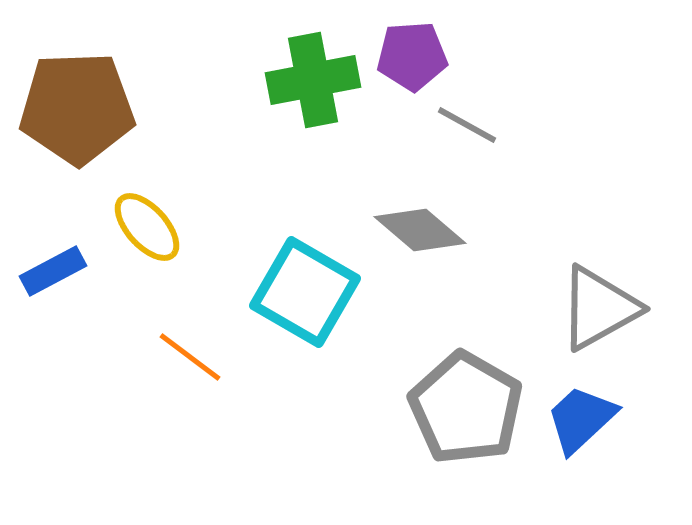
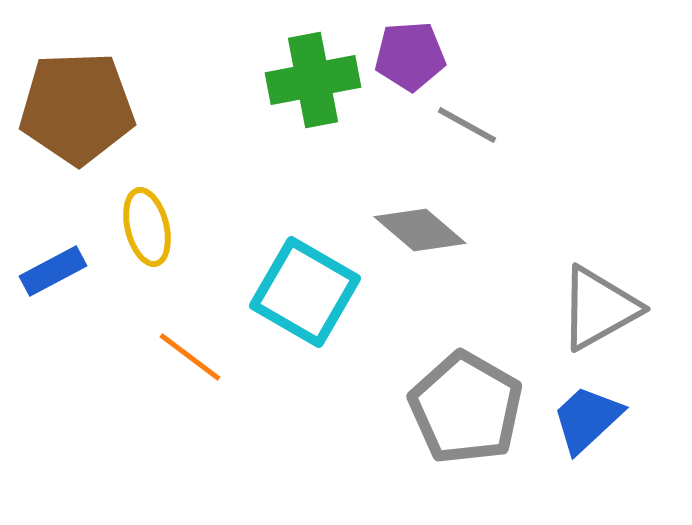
purple pentagon: moved 2 px left
yellow ellipse: rotated 28 degrees clockwise
blue trapezoid: moved 6 px right
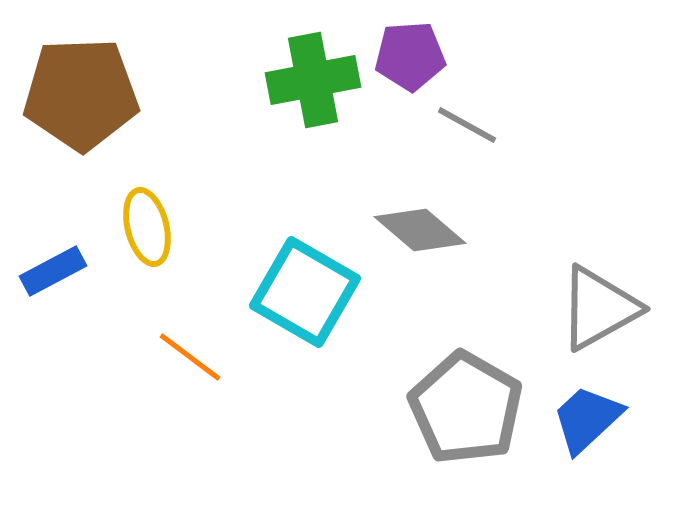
brown pentagon: moved 4 px right, 14 px up
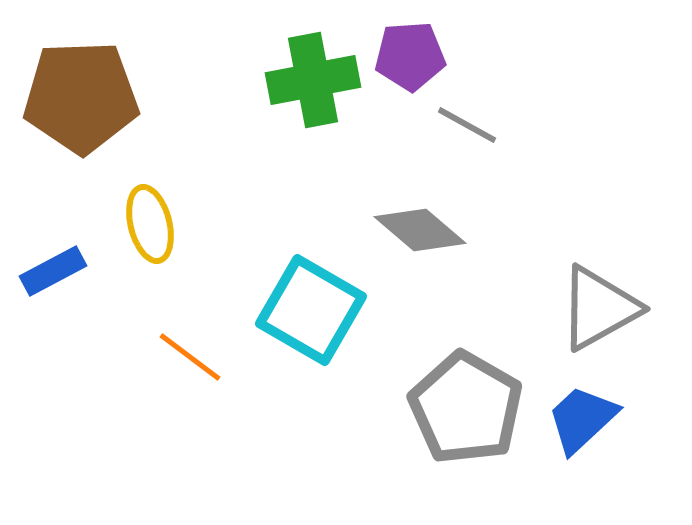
brown pentagon: moved 3 px down
yellow ellipse: moved 3 px right, 3 px up
cyan square: moved 6 px right, 18 px down
blue trapezoid: moved 5 px left
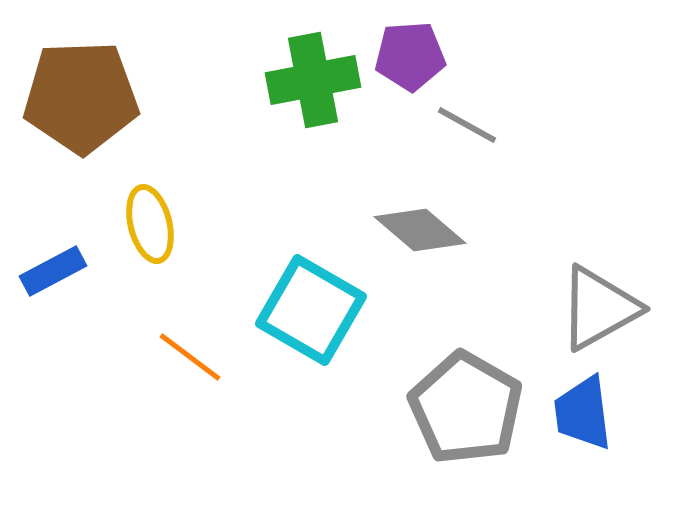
blue trapezoid: moved 1 px right, 6 px up; rotated 54 degrees counterclockwise
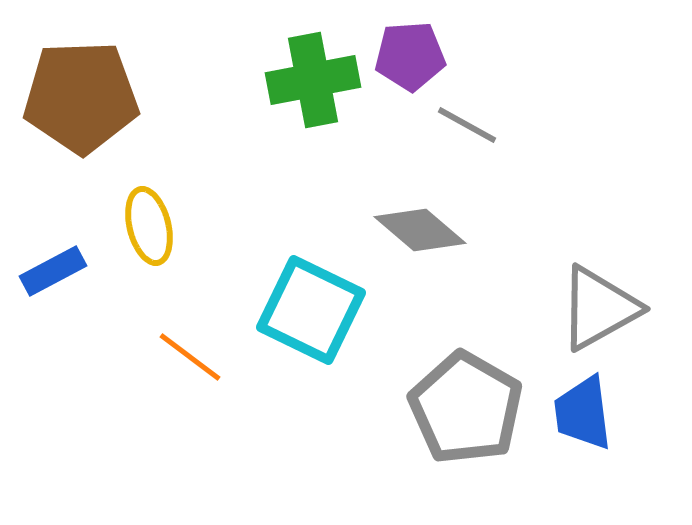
yellow ellipse: moved 1 px left, 2 px down
cyan square: rotated 4 degrees counterclockwise
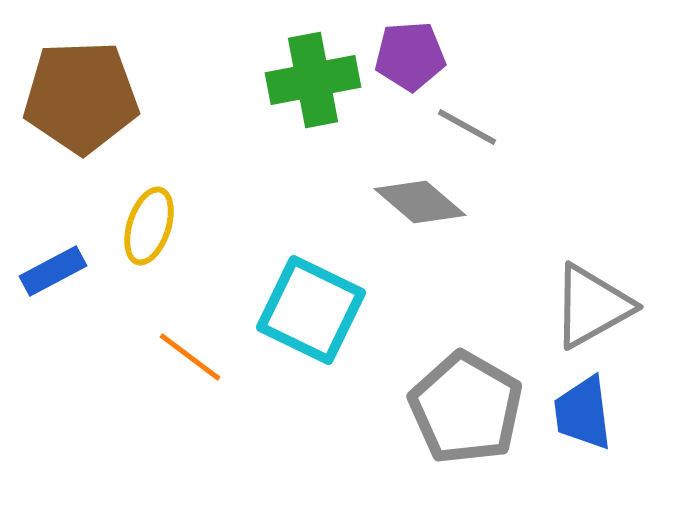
gray line: moved 2 px down
yellow ellipse: rotated 32 degrees clockwise
gray diamond: moved 28 px up
gray triangle: moved 7 px left, 2 px up
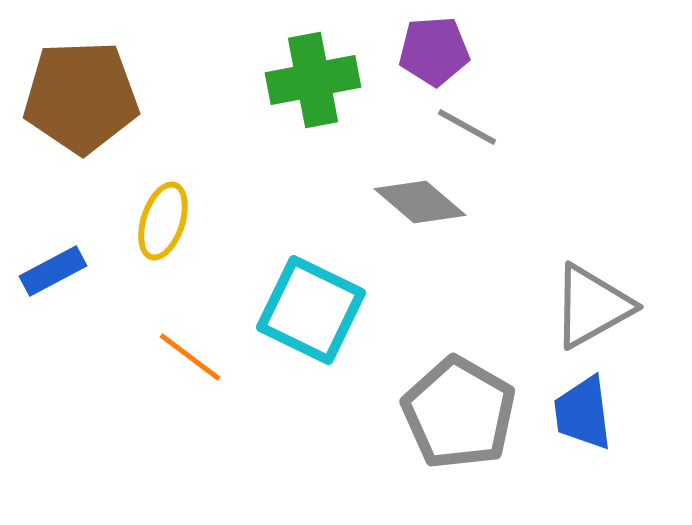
purple pentagon: moved 24 px right, 5 px up
yellow ellipse: moved 14 px right, 5 px up
gray pentagon: moved 7 px left, 5 px down
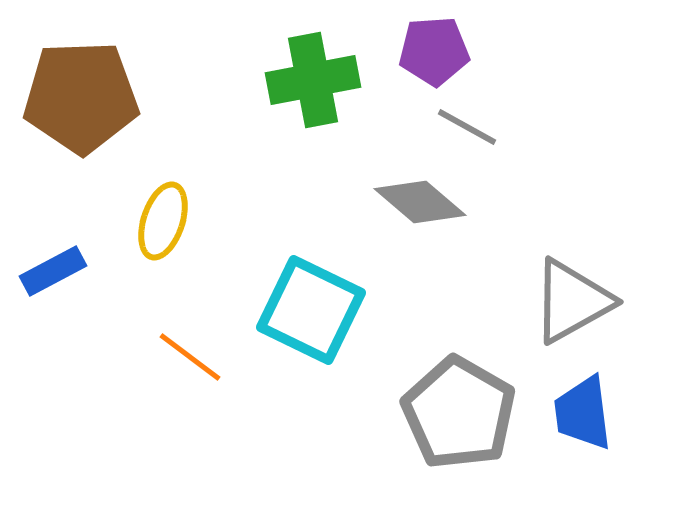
gray triangle: moved 20 px left, 5 px up
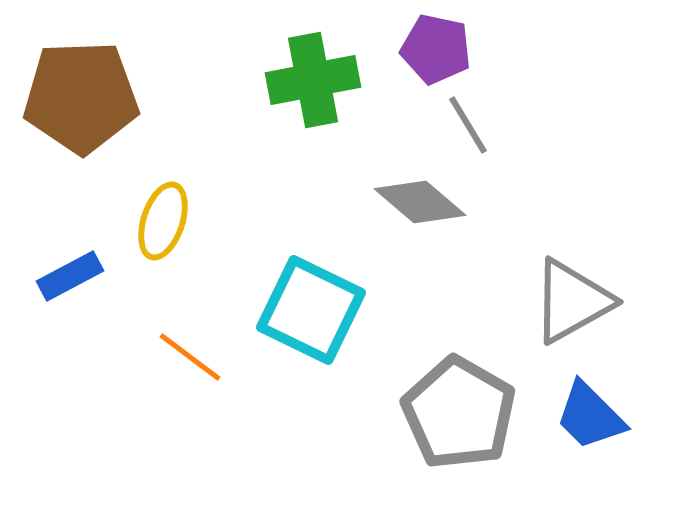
purple pentagon: moved 2 px right, 2 px up; rotated 16 degrees clockwise
gray line: moved 1 px right, 2 px up; rotated 30 degrees clockwise
blue rectangle: moved 17 px right, 5 px down
blue trapezoid: moved 7 px right, 3 px down; rotated 38 degrees counterclockwise
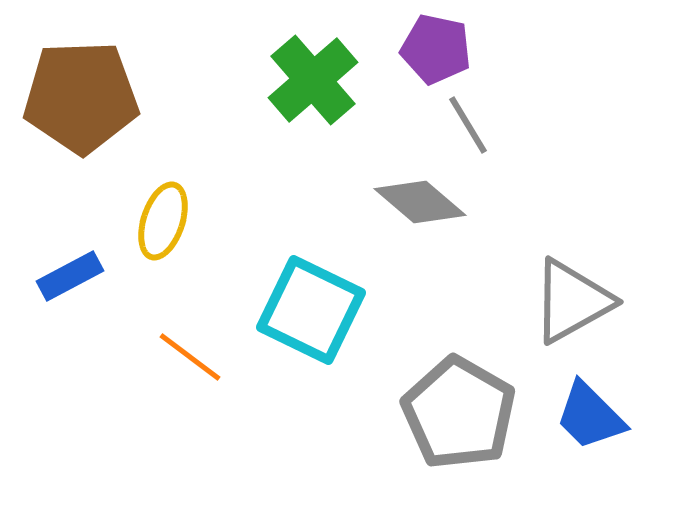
green cross: rotated 30 degrees counterclockwise
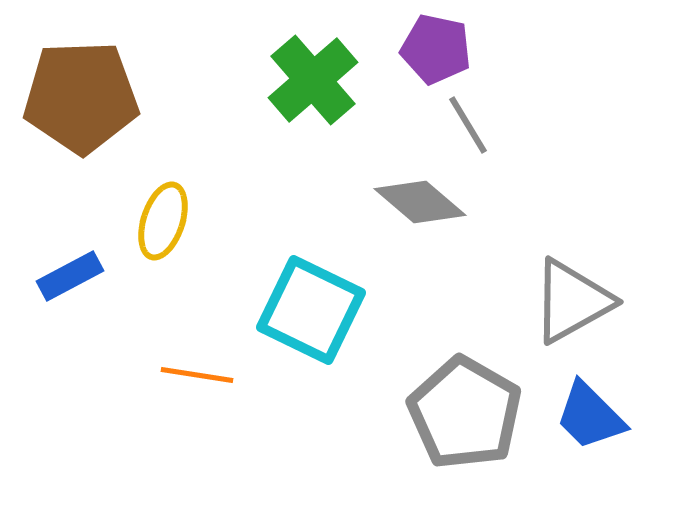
orange line: moved 7 px right, 18 px down; rotated 28 degrees counterclockwise
gray pentagon: moved 6 px right
